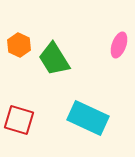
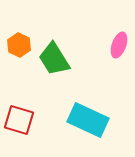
cyan rectangle: moved 2 px down
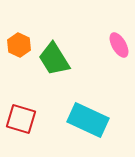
pink ellipse: rotated 50 degrees counterclockwise
red square: moved 2 px right, 1 px up
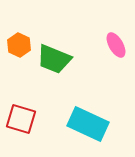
pink ellipse: moved 3 px left
green trapezoid: rotated 36 degrees counterclockwise
cyan rectangle: moved 4 px down
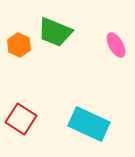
green trapezoid: moved 1 px right, 27 px up
red square: rotated 16 degrees clockwise
cyan rectangle: moved 1 px right
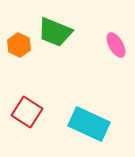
red square: moved 6 px right, 7 px up
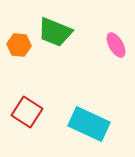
orange hexagon: rotated 20 degrees counterclockwise
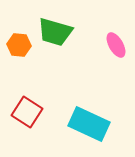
green trapezoid: rotated 6 degrees counterclockwise
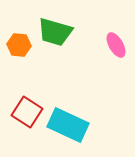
cyan rectangle: moved 21 px left, 1 px down
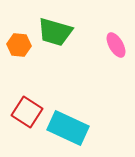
cyan rectangle: moved 3 px down
